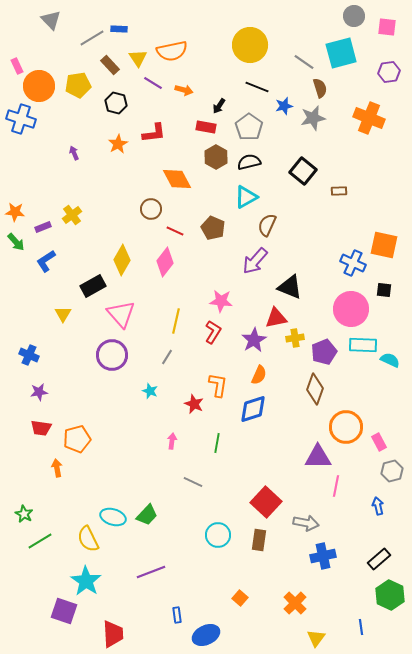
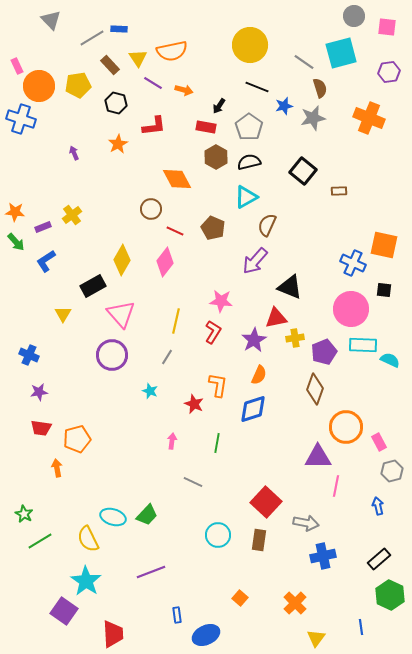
red L-shape at (154, 133): moved 7 px up
purple square at (64, 611): rotated 16 degrees clockwise
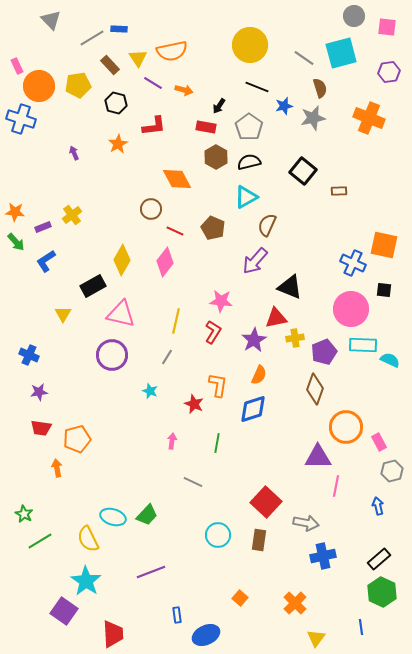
gray line at (304, 62): moved 4 px up
pink triangle at (121, 314): rotated 36 degrees counterclockwise
green hexagon at (390, 595): moved 8 px left, 3 px up
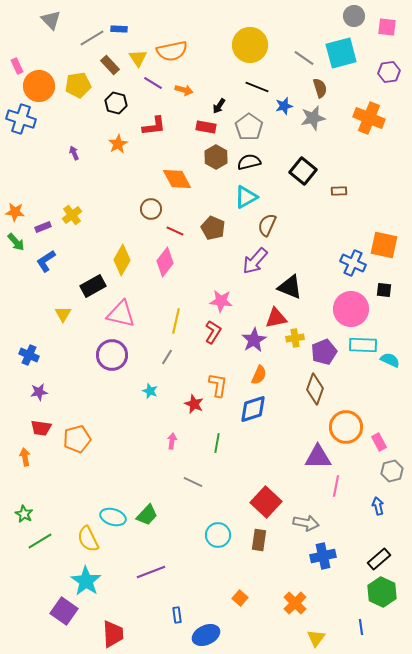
orange arrow at (57, 468): moved 32 px left, 11 px up
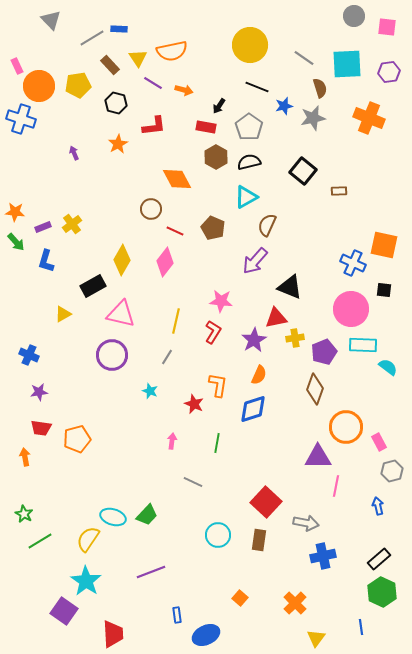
cyan square at (341, 53): moved 6 px right, 11 px down; rotated 12 degrees clockwise
yellow cross at (72, 215): moved 9 px down
blue L-shape at (46, 261): rotated 40 degrees counterclockwise
yellow triangle at (63, 314): rotated 30 degrees clockwise
cyan semicircle at (390, 360): moved 2 px left, 7 px down; rotated 12 degrees clockwise
yellow semicircle at (88, 539): rotated 60 degrees clockwise
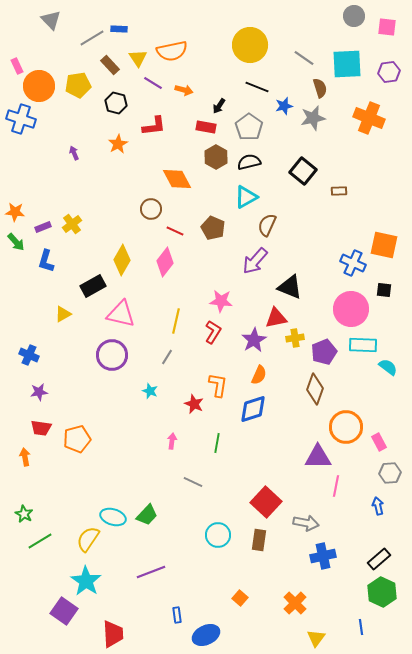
gray hexagon at (392, 471): moved 2 px left, 2 px down; rotated 10 degrees clockwise
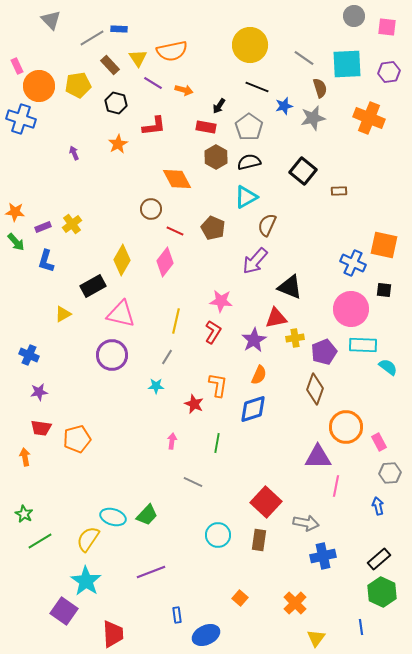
cyan star at (150, 391): moved 6 px right, 5 px up; rotated 21 degrees counterclockwise
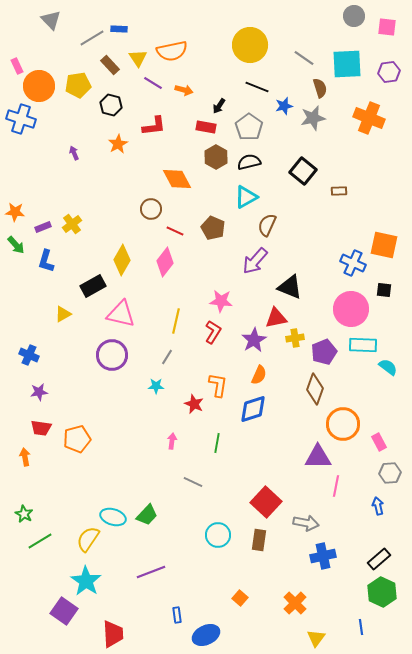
black hexagon at (116, 103): moved 5 px left, 2 px down
green arrow at (16, 242): moved 3 px down
orange circle at (346, 427): moved 3 px left, 3 px up
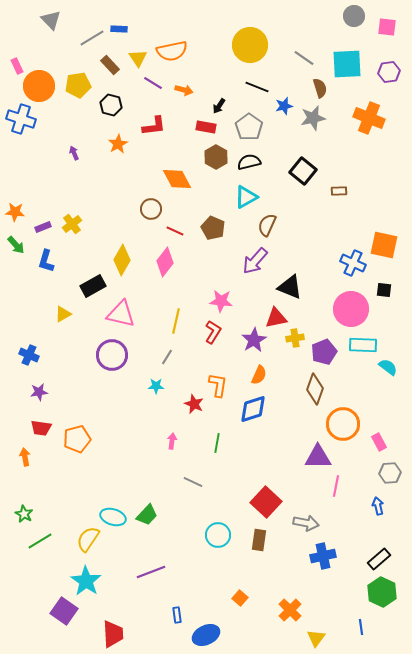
orange cross at (295, 603): moved 5 px left, 7 px down
